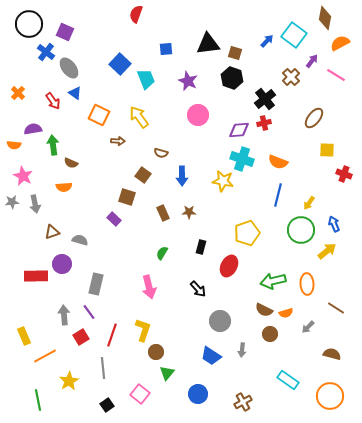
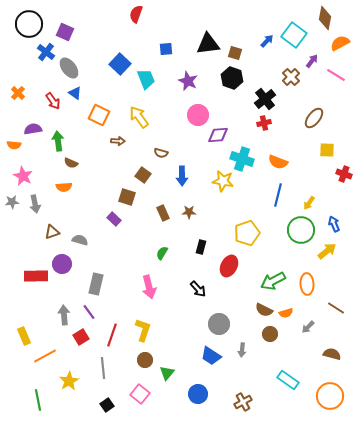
purple diamond at (239, 130): moved 21 px left, 5 px down
green arrow at (53, 145): moved 5 px right, 4 px up
green arrow at (273, 281): rotated 15 degrees counterclockwise
gray circle at (220, 321): moved 1 px left, 3 px down
brown circle at (156, 352): moved 11 px left, 8 px down
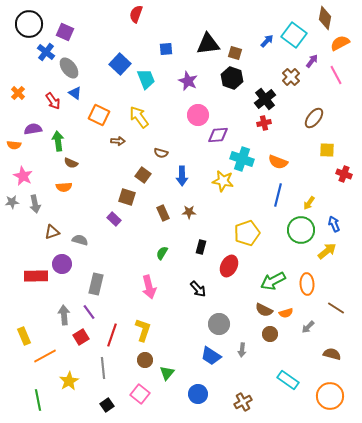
pink line at (336, 75): rotated 30 degrees clockwise
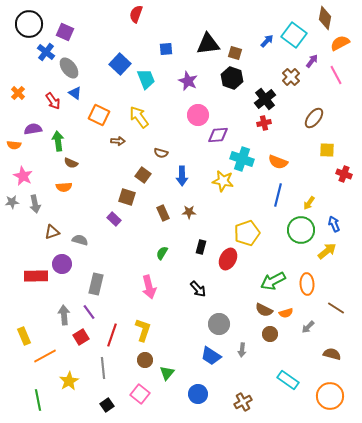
red ellipse at (229, 266): moved 1 px left, 7 px up
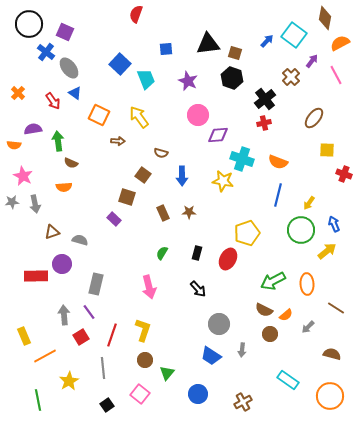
black rectangle at (201, 247): moved 4 px left, 6 px down
orange semicircle at (286, 313): moved 2 px down; rotated 24 degrees counterclockwise
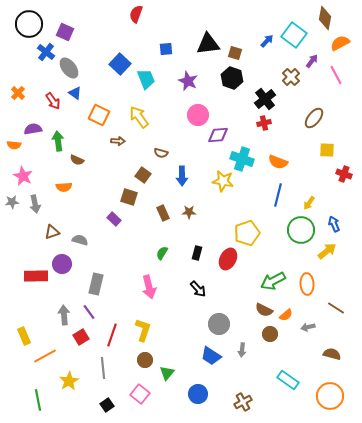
brown semicircle at (71, 163): moved 6 px right, 3 px up
brown square at (127, 197): moved 2 px right
gray arrow at (308, 327): rotated 32 degrees clockwise
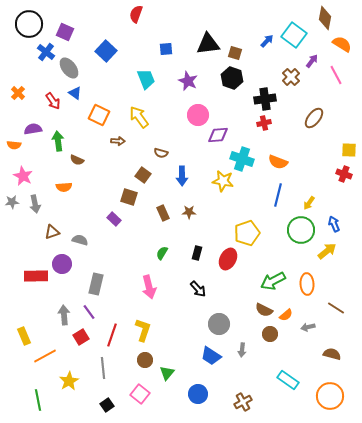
orange semicircle at (340, 43): moved 2 px right, 1 px down; rotated 60 degrees clockwise
blue square at (120, 64): moved 14 px left, 13 px up
black cross at (265, 99): rotated 30 degrees clockwise
yellow square at (327, 150): moved 22 px right
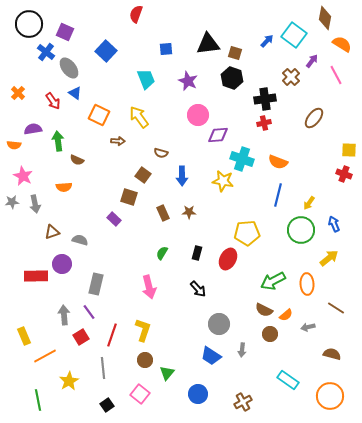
yellow pentagon at (247, 233): rotated 15 degrees clockwise
yellow arrow at (327, 251): moved 2 px right, 7 px down
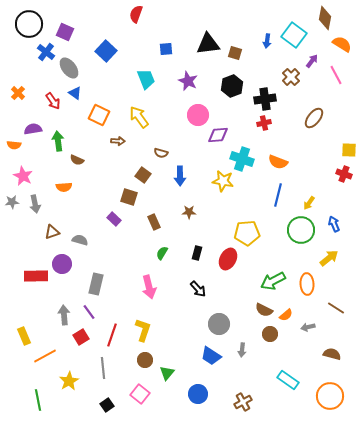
blue arrow at (267, 41): rotated 144 degrees clockwise
black hexagon at (232, 78): moved 8 px down; rotated 20 degrees clockwise
blue arrow at (182, 176): moved 2 px left
brown rectangle at (163, 213): moved 9 px left, 9 px down
